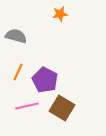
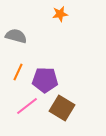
purple pentagon: rotated 25 degrees counterclockwise
pink line: rotated 25 degrees counterclockwise
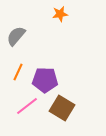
gray semicircle: rotated 65 degrees counterclockwise
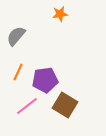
purple pentagon: rotated 10 degrees counterclockwise
brown square: moved 3 px right, 3 px up
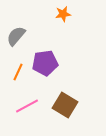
orange star: moved 3 px right
purple pentagon: moved 17 px up
pink line: rotated 10 degrees clockwise
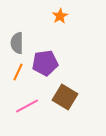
orange star: moved 3 px left, 2 px down; rotated 21 degrees counterclockwise
gray semicircle: moved 1 px right, 7 px down; rotated 40 degrees counterclockwise
brown square: moved 8 px up
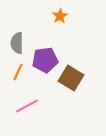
purple pentagon: moved 3 px up
brown square: moved 6 px right, 19 px up
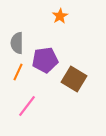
brown square: moved 3 px right, 1 px down
pink line: rotated 25 degrees counterclockwise
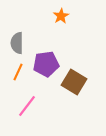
orange star: moved 1 px right
purple pentagon: moved 1 px right, 4 px down
brown square: moved 3 px down
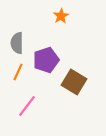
purple pentagon: moved 4 px up; rotated 10 degrees counterclockwise
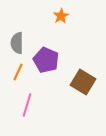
purple pentagon: rotated 30 degrees counterclockwise
brown square: moved 9 px right
pink line: moved 1 px up; rotated 20 degrees counterclockwise
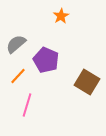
gray semicircle: moved 1 px left, 1 px down; rotated 50 degrees clockwise
orange line: moved 4 px down; rotated 18 degrees clockwise
brown square: moved 4 px right
